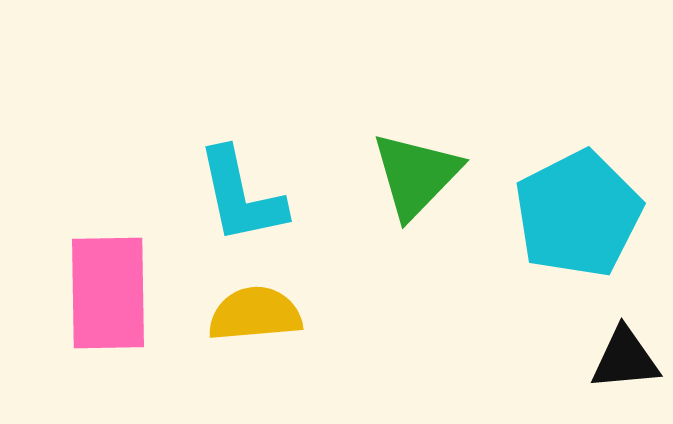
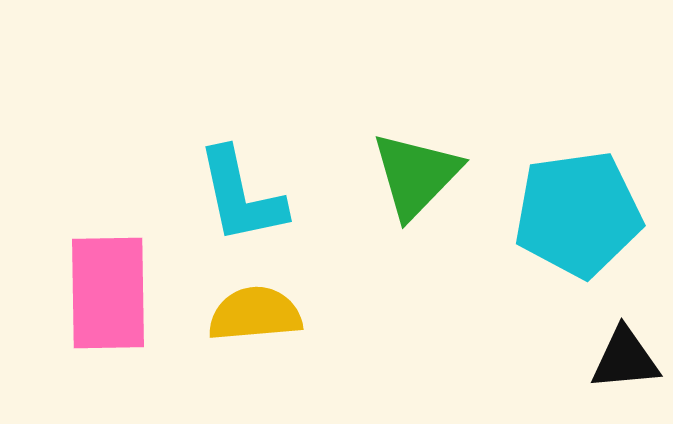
cyan pentagon: rotated 19 degrees clockwise
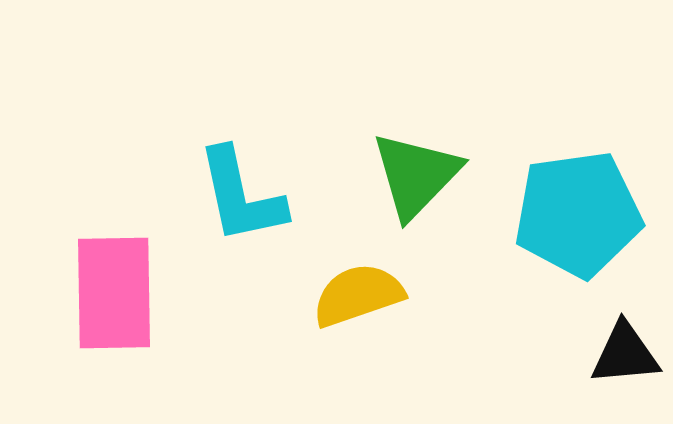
pink rectangle: moved 6 px right
yellow semicircle: moved 103 px right, 19 px up; rotated 14 degrees counterclockwise
black triangle: moved 5 px up
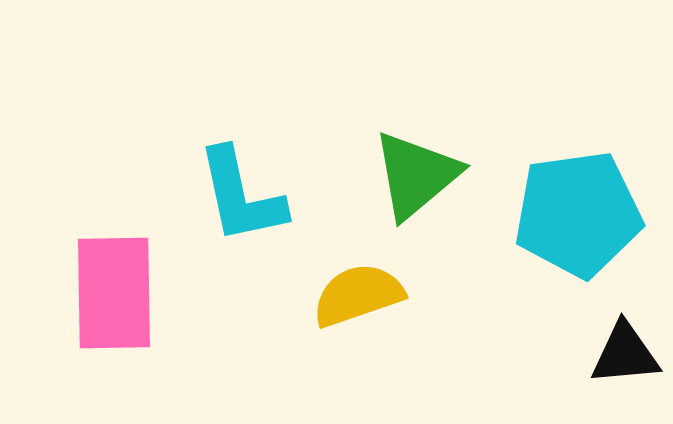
green triangle: rotated 6 degrees clockwise
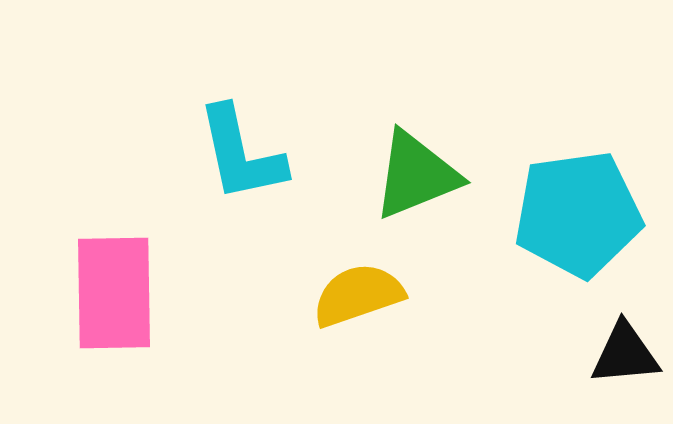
green triangle: rotated 18 degrees clockwise
cyan L-shape: moved 42 px up
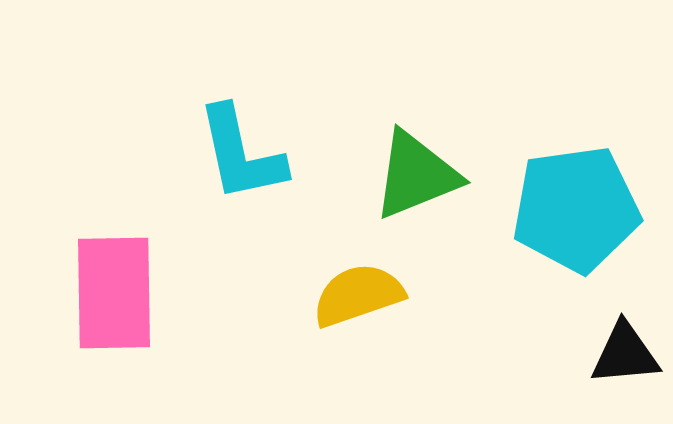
cyan pentagon: moved 2 px left, 5 px up
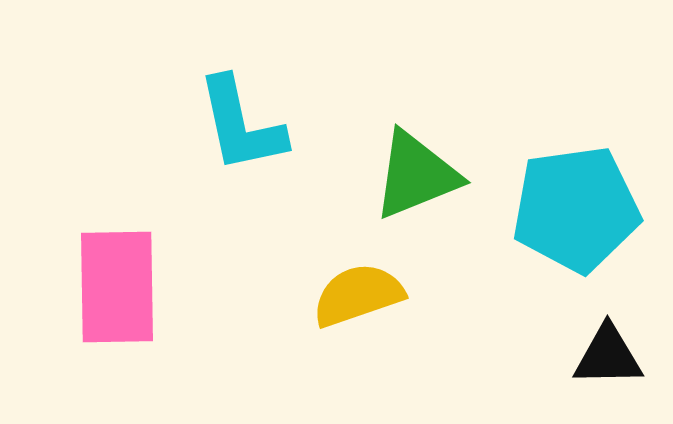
cyan L-shape: moved 29 px up
pink rectangle: moved 3 px right, 6 px up
black triangle: moved 17 px left, 2 px down; rotated 4 degrees clockwise
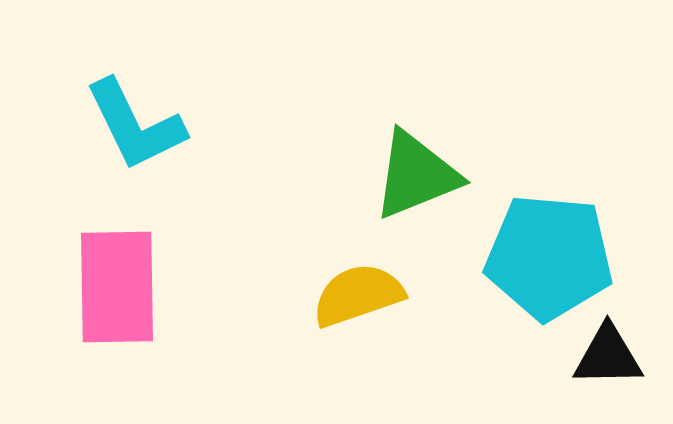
cyan L-shape: moved 106 px left; rotated 14 degrees counterclockwise
cyan pentagon: moved 27 px left, 48 px down; rotated 13 degrees clockwise
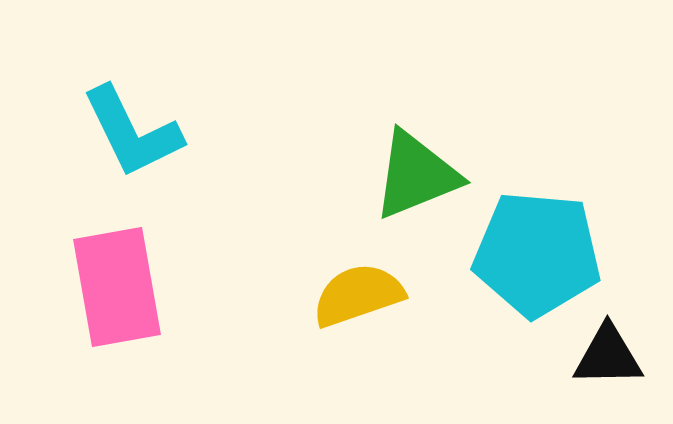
cyan L-shape: moved 3 px left, 7 px down
cyan pentagon: moved 12 px left, 3 px up
pink rectangle: rotated 9 degrees counterclockwise
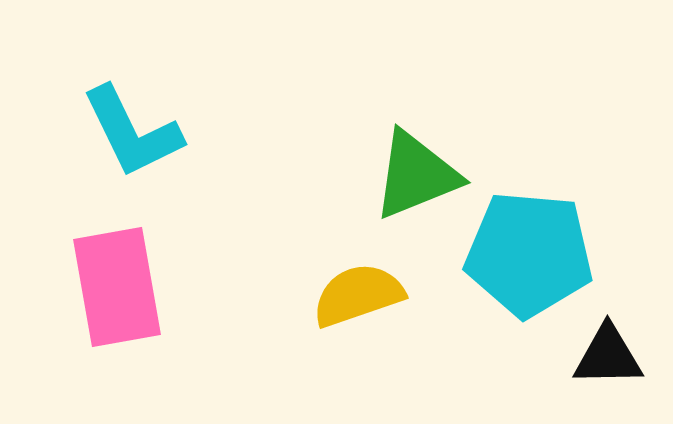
cyan pentagon: moved 8 px left
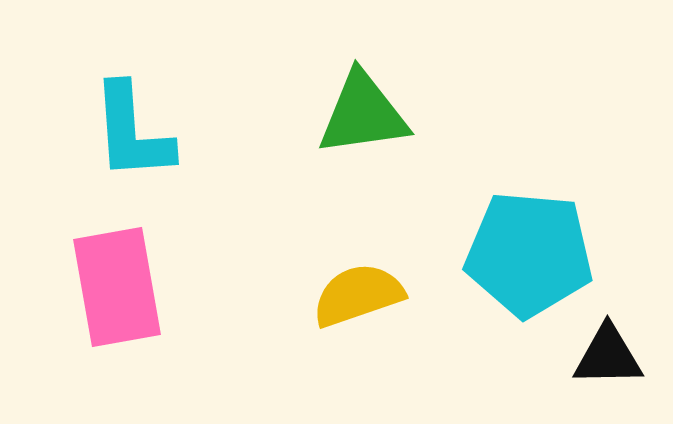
cyan L-shape: rotated 22 degrees clockwise
green triangle: moved 53 px left, 61 px up; rotated 14 degrees clockwise
